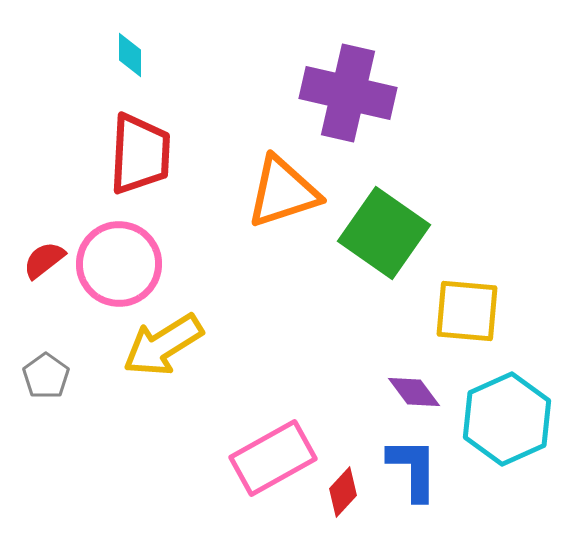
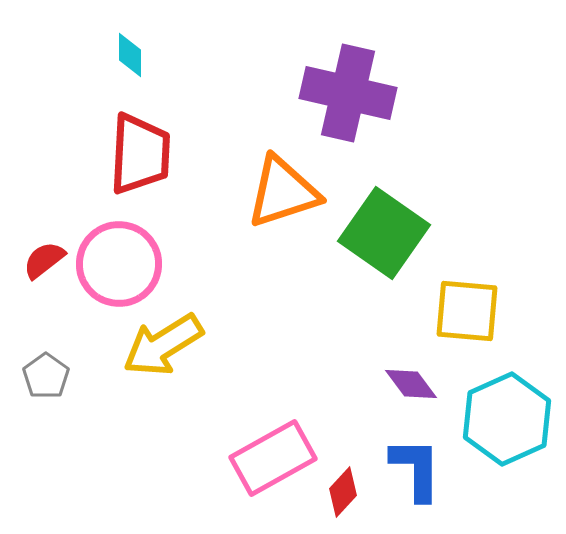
purple diamond: moved 3 px left, 8 px up
blue L-shape: moved 3 px right
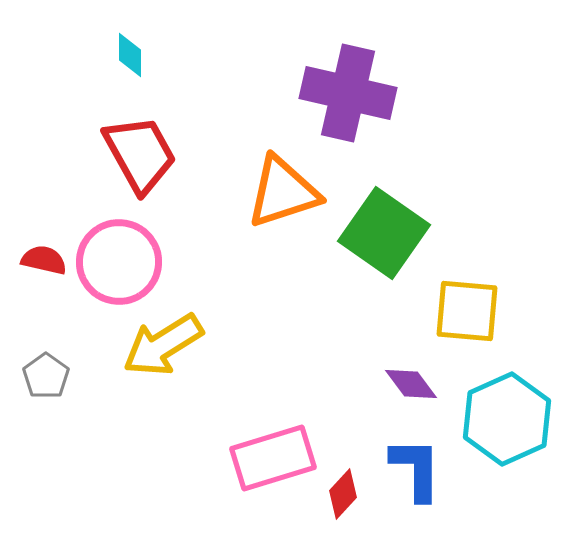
red trapezoid: rotated 32 degrees counterclockwise
red semicircle: rotated 51 degrees clockwise
pink circle: moved 2 px up
pink rectangle: rotated 12 degrees clockwise
red diamond: moved 2 px down
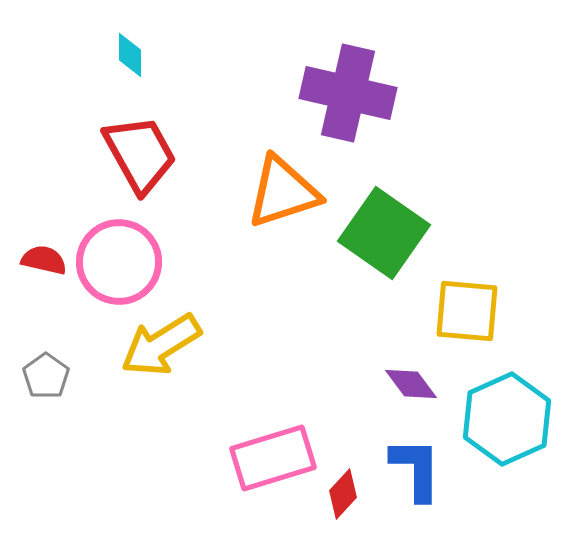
yellow arrow: moved 2 px left
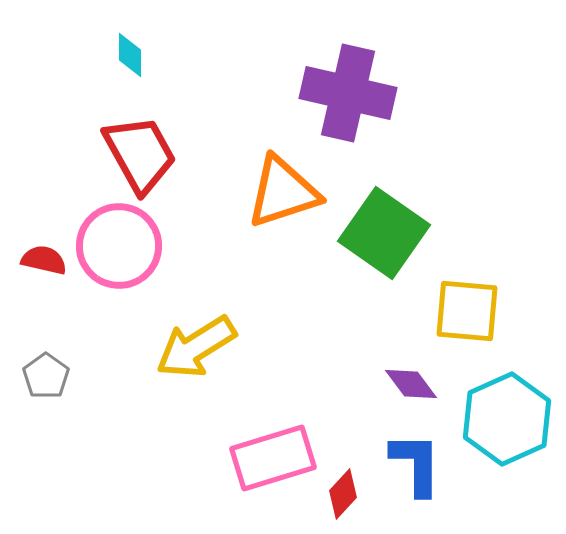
pink circle: moved 16 px up
yellow arrow: moved 35 px right, 2 px down
blue L-shape: moved 5 px up
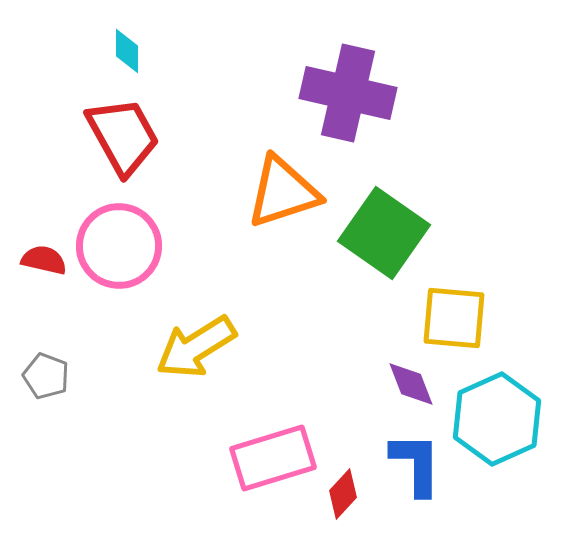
cyan diamond: moved 3 px left, 4 px up
red trapezoid: moved 17 px left, 18 px up
yellow square: moved 13 px left, 7 px down
gray pentagon: rotated 15 degrees counterclockwise
purple diamond: rotated 16 degrees clockwise
cyan hexagon: moved 10 px left
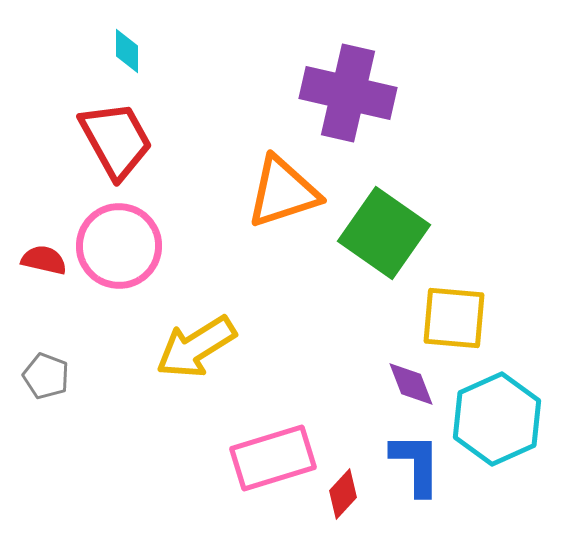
red trapezoid: moved 7 px left, 4 px down
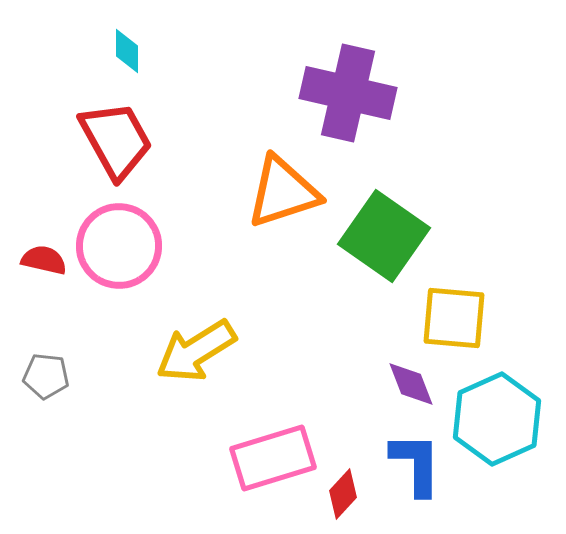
green square: moved 3 px down
yellow arrow: moved 4 px down
gray pentagon: rotated 15 degrees counterclockwise
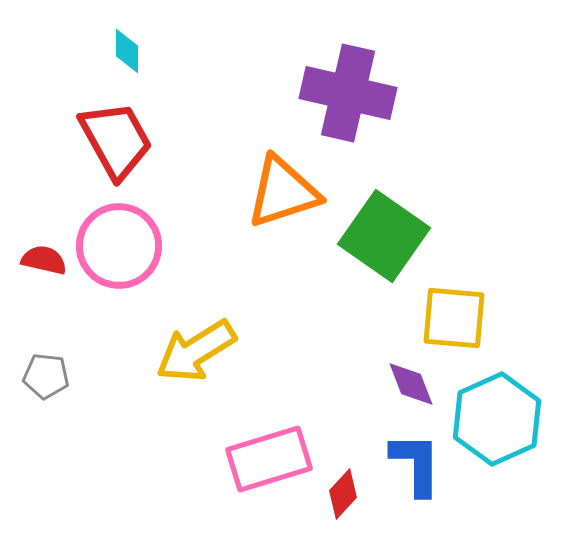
pink rectangle: moved 4 px left, 1 px down
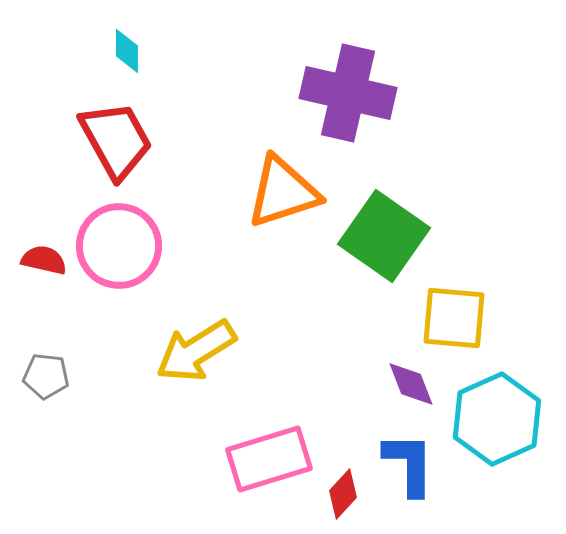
blue L-shape: moved 7 px left
